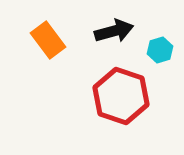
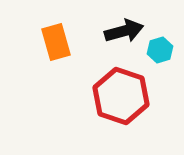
black arrow: moved 10 px right
orange rectangle: moved 8 px right, 2 px down; rotated 21 degrees clockwise
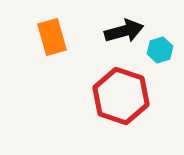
orange rectangle: moved 4 px left, 5 px up
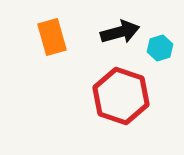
black arrow: moved 4 px left, 1 px down
cyan hexagon: moved 2 px up
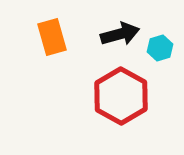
black arrow: moved 2 px down
red hexagon: rotated 10 degrees clockwise
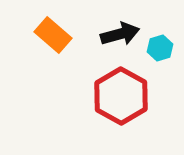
orange rectangle: moved 1 px right, 2 px up; rotated 33 degrees counterclockwise
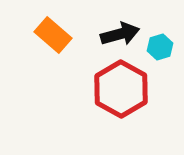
cyan hexagon: moved 1 px up
red hexagon: moved 7 px up
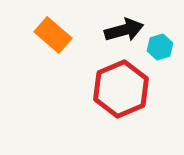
black arrow: moved 4 px right, 4 px up
red hexagon: rotated 8 degrees clockwise
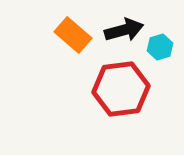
orange rectangle: moved 20 px right
red hexagon: rotated 16 degrees clockwise
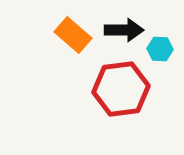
black arrow: rotated 15 degrees clockwise
cyan hexagon: moved 2 px down; rotated 20 degrees clockwise
